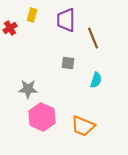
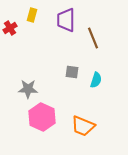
gray square: moved 4 px right, 9 px down
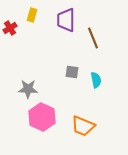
cyan semicircle: rotated 28 degrees counterclockwise
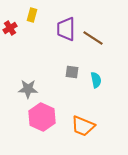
purple trapezoid: moved 9 px down
brown line: rotated 35 degrees counterclockwise
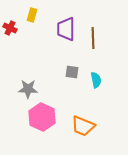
red cross: rotated 32 degrees counterclockwise
brown line: rotated 55 degrees clockwise
